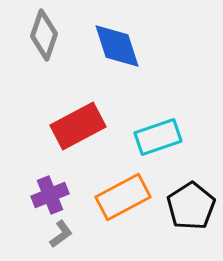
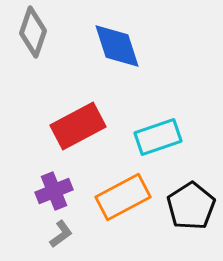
gray diamond: moved 11 px left, 3 px up
purple cross: moved 4 px right, 4 px up
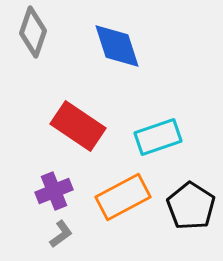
red rectangle: rotated 62 degrees clockwise
black pentagon: rotated 6 degrees counterclockwise
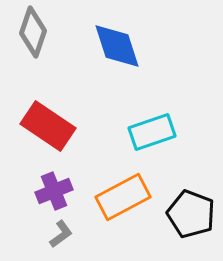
red rectangle: moved 30 px left
cyan rectangle: moved 6 px left, 5 px up
black pentagon: moved 8 px down; rotated 12 degrees counterclockwise
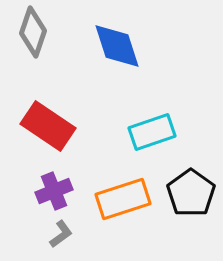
orange rectangle: moved 2 px down; rotated 10 degrees clockwise
black pentagon: moved 21 px up; rotated 15 degrees clockwise
